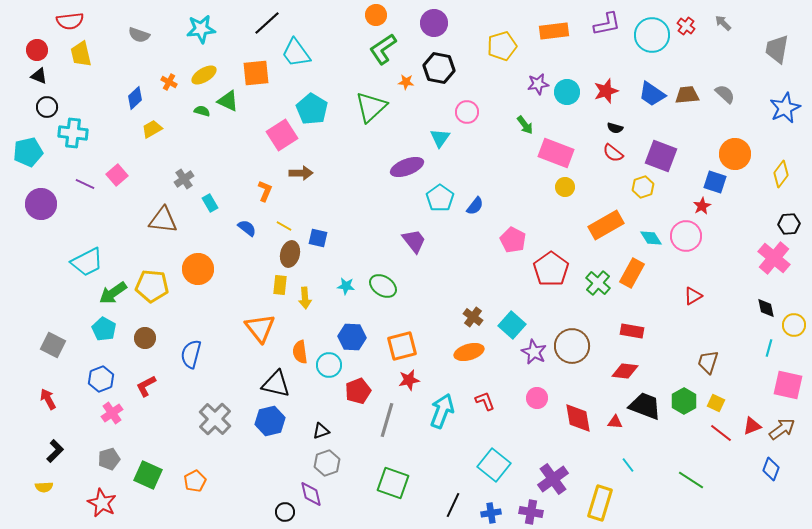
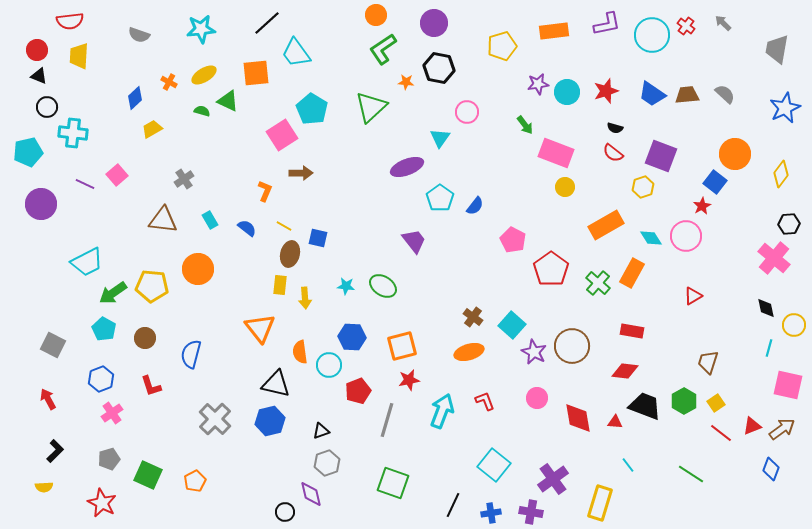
yellow trapezoid at (81, 54): moved 2 px left, 2 px down; rotated 16 degrees clockwise
blue square at (715, 182): rotated 20 degrees clockwise
cyan rectangle at (210, 203): moved 17 px down
red L-shape at (146, 386): moved 5 px right; rotated 80 degrees counterclockwise
yellow square at (716, 403): rotated 30 degrees clockwise
green line at (691, 480): moved 6 px up
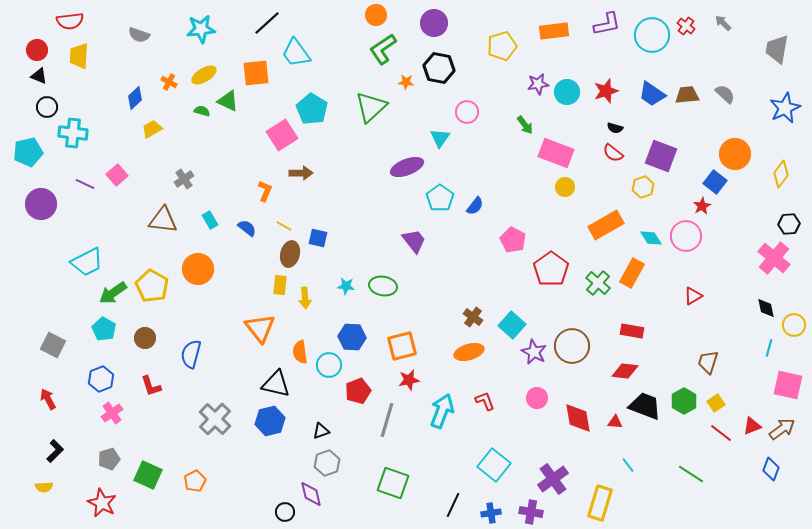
yellow pentagon at (152, 286): rotated 24 degrees clockwise
green ellipse at (383, 286): rotated 24 degrees counterclockwise
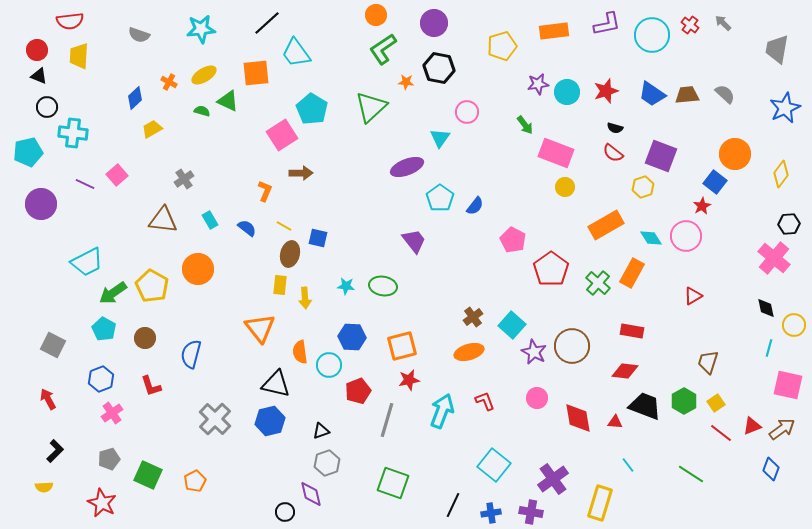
red cross at (686, 26): moved 4 px right, 1 px up
brown cross at (473, 317): rotated 18 degrees clockwise
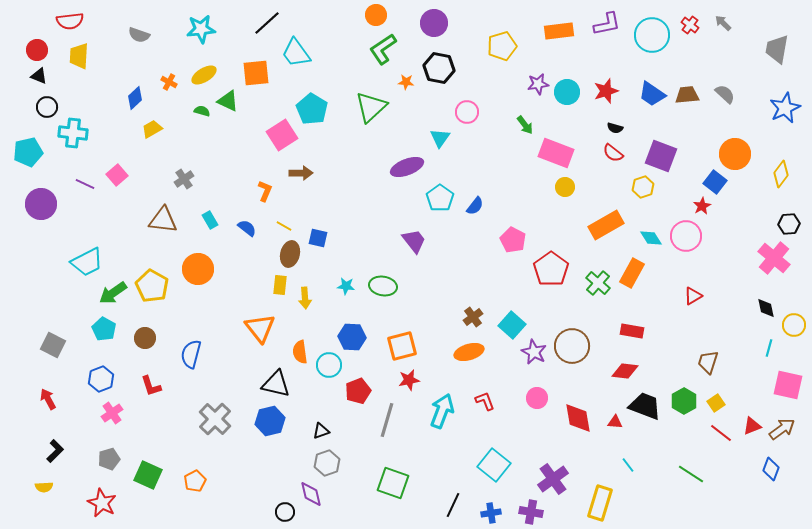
orange rectangle at (554, 31): moved 5 px right
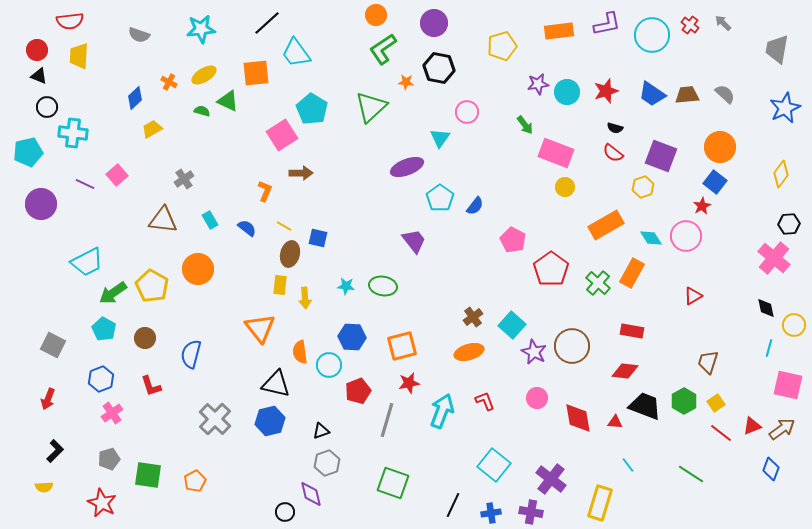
orange circle at (735, 154): moved 15 px left, 7 px up
red star at (409, 380): moved 3 px down
red arrow at (48, 399): rotated 130 degrees counterclockwise
green square at (148, 475): rotated 16 degrees counterclockwise
purple cross at (553, 479): moved 2 px left; rotated 16 degrees counterclockwise
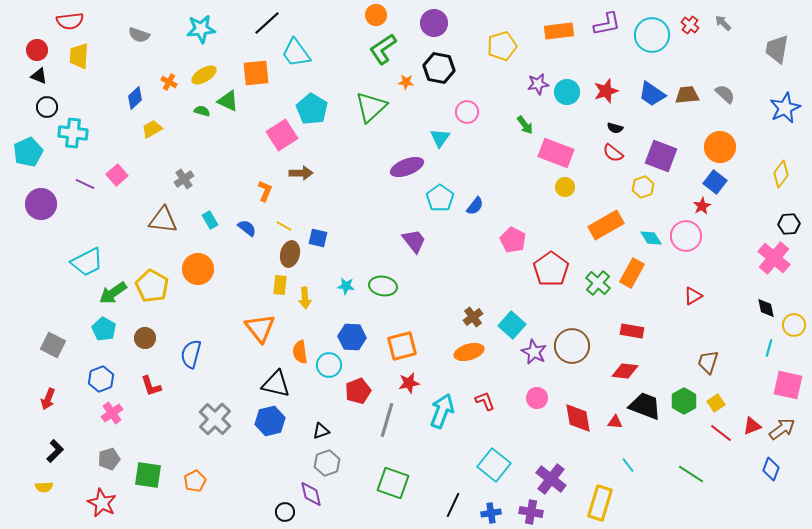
cyan pentagon at (28, 152): rotated 12 degrees counterclockwise
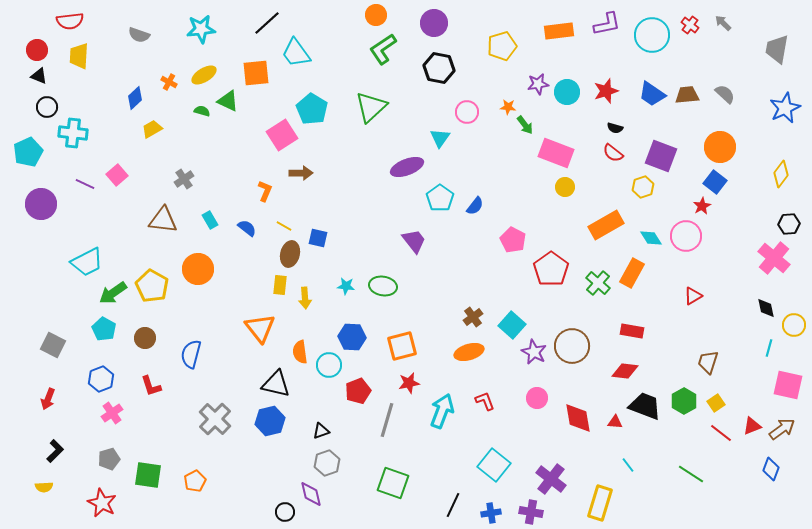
orange star at (406, 82): moved 102 px right, 25 px down
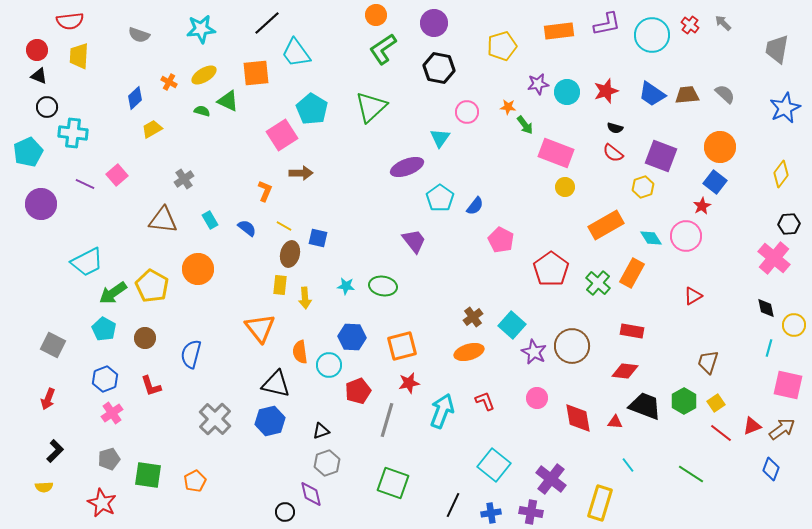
pink pentagon at (513, 240): moved 12 px left
blue hexagon at (101, 379): moved 4 px right
